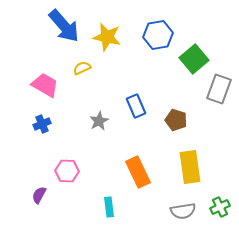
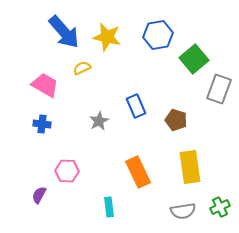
blue arrow: moved 6 px down
blue cross: rotated 30 degrees clockwise
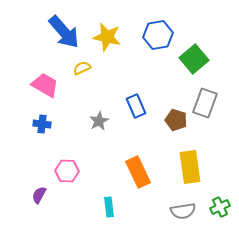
gray rectangle: moved 14 px left, 14 px down
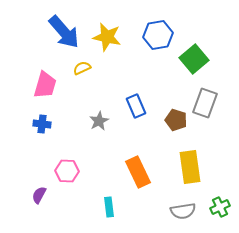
pink trapezoid: rotated 76 degrees clockwise
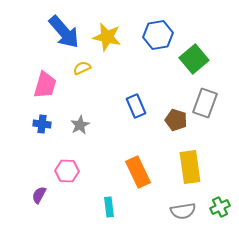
gray star: moved 19 px left, 4 px down
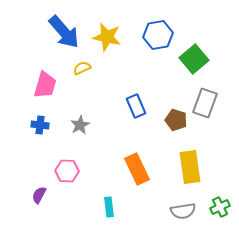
blue cross: moved 2 px left, 1 px down
orange rectangle: moved 1 px left, 3 px up
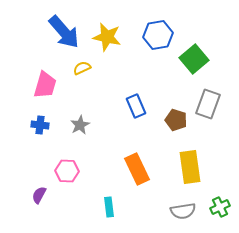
gray rectangle: moved 3 px right, 1 px down
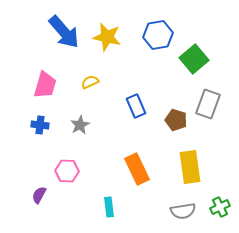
yellow semicircle: moved 8 px right, 14 px down
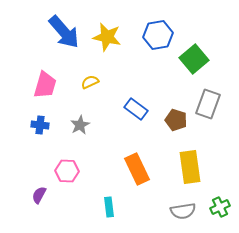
blue rectangle: moved 3 px down; rotated 30 degrees counterclockwise
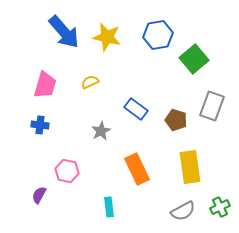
gray rectangle: moved 4 px right, 2 px down
gray star: moved 21 px right, 6 px down
pink hexagon: rotated 10 degrees clockwise
gray semicircle: rotated 20 degrees counterclockwise
